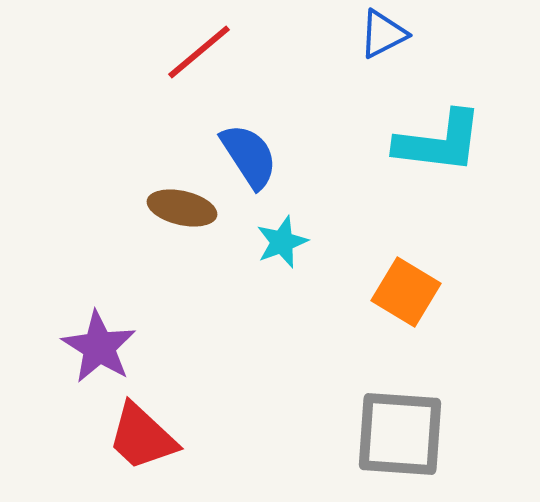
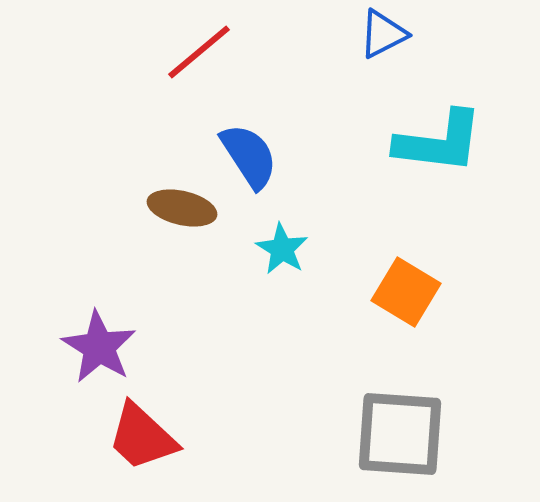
cyan star: moved 7 px down; rotated 20 degrees counterclockwise
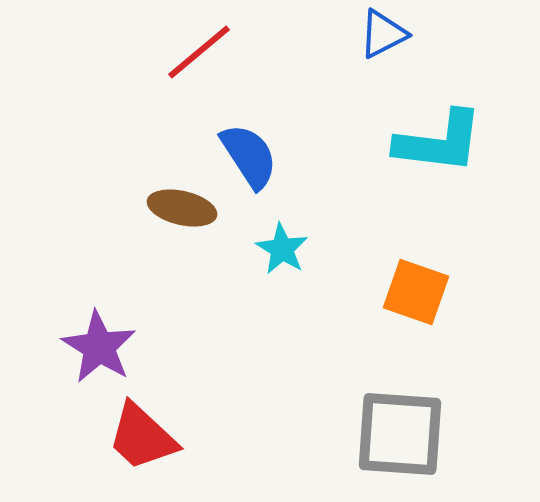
orange square: moved 10 px right; rotated 12 degrees counterclockwise
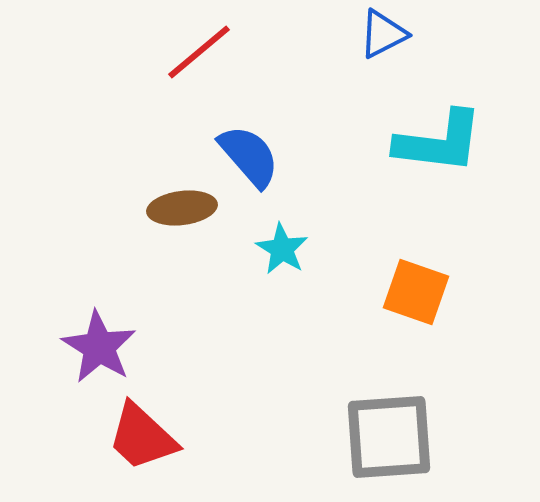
blue semicircle: rotated 8 degrees counterclockwise
brown ellipse: rotated 20 degrees counterclockwise
gray square: moved 11 px left, 3 px down; rotated 8 degrees counterclockwise
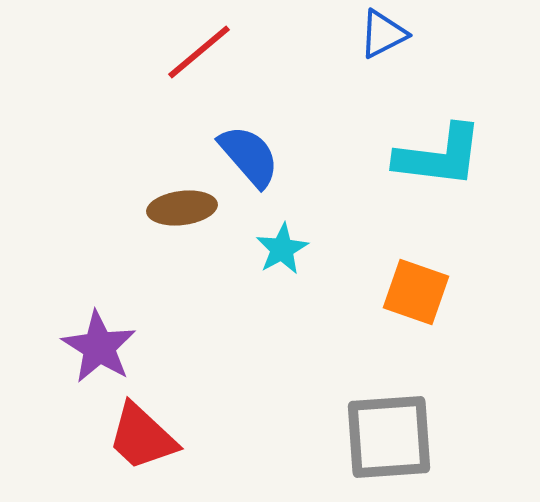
cyan L-shape: moved 14 px down
cyan star: rotated 12 degrees clockwise
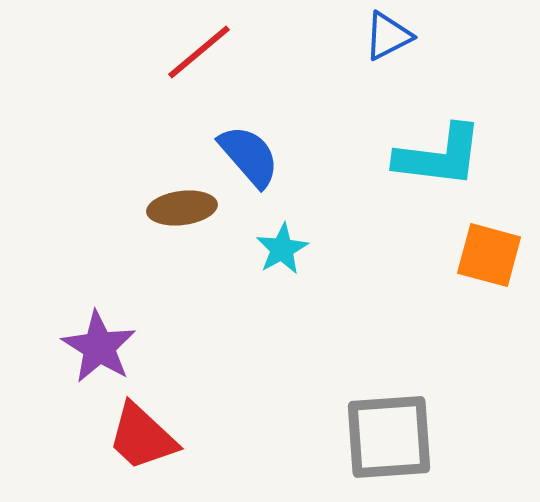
blue triangle: moved 5 px right, 2 px down
orange square: moved 73 px right, 37 px up; rotated 4 degrees counterclockwise
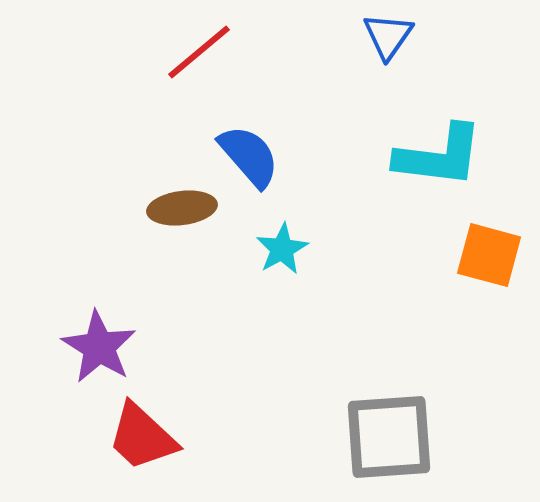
blue triangle: rotated 28 degrees counterclockwise
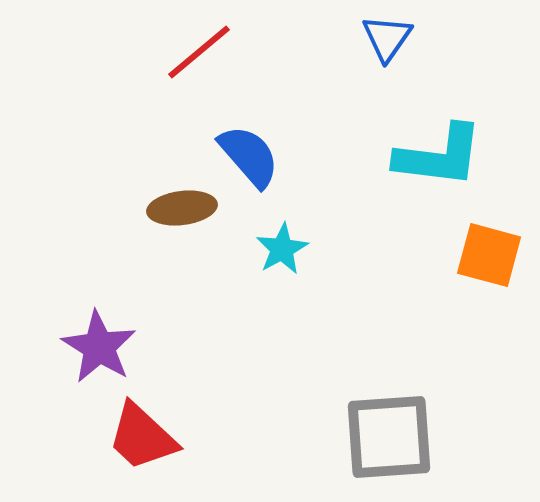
blue triangle: moved 1 px left, 2 px down
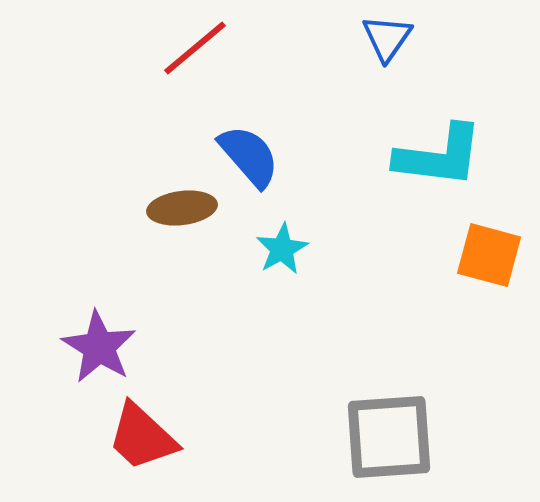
red line: moved 4 px left, 4 px up
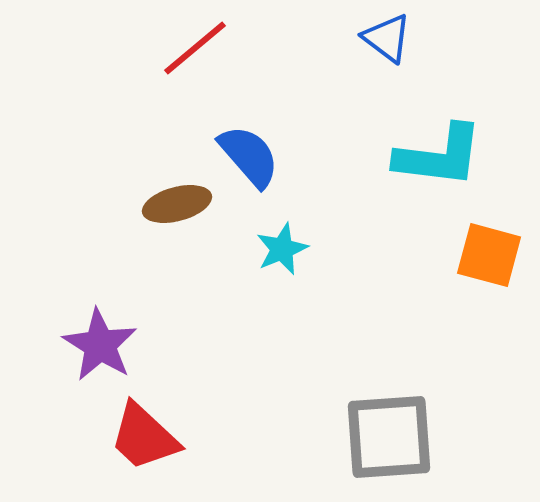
blue triangle: rotated 28 degrees counterclockwise
brown ellipse: moved 5 px left, 4 px up; rotated 8 degrees counterclockwise
cyan star: rotated 6 degrees clockwise
purple star: moved 1 px right, 2 px up
red trapezoid: moved 2 px right
